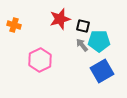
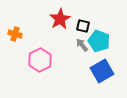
red star: rotated 15 degrees counterclockwise
orange cross: moved 1 px right, 9 px down
cyan pentagon: rotated 20 degrees clockwise
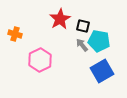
cyan pentagon: rotated 10 degrees counterclockwise
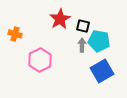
gray arrow: rotated 40 degrees clockwise
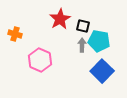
pink hexagon: rotated 10 degrees counterclockwise
blue square: rotated 15 degrees counterclockwise
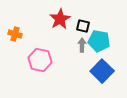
pink hexagon: rotated 10 degrees counterclockwise
